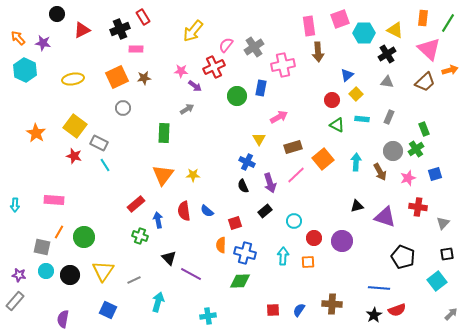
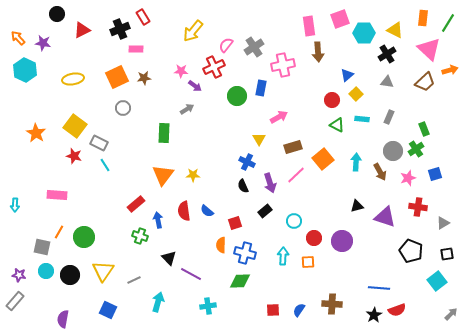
pink rectangle at (54, 200): moved 3 px right, 5 px up
gray triangle at (443, 223): rotated 16 degrees clockwise
black pentagon at (403, 257): moved 8 px right, 6 px up
cyan cross at (208, 316): moved 10 px up
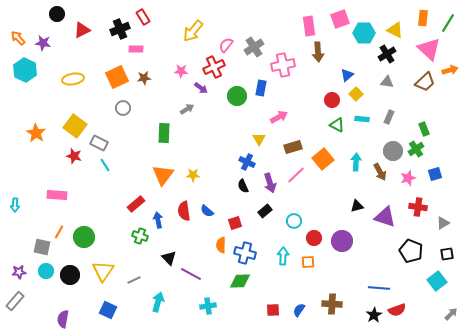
purple arrow at (195, 86): moved 6 px right, 2 px down
purple star at (19, 275): moved 3 px up; rotated 16 degrees counterclockwise
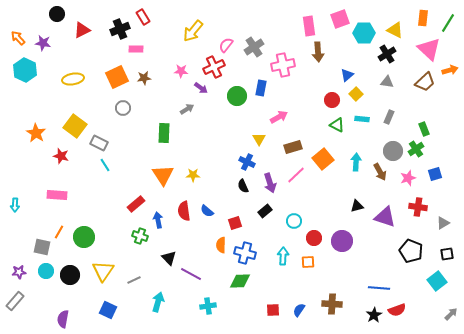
red star at (74, 156): moved 13 px left
orange triangle at (163, 175): rotated 10 degrees counterclockwise
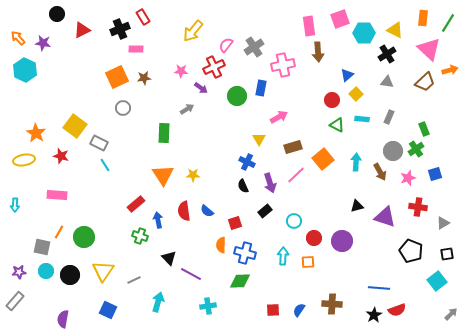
yellow ellipse at (73, 79): moved 49 px left, 81 px down
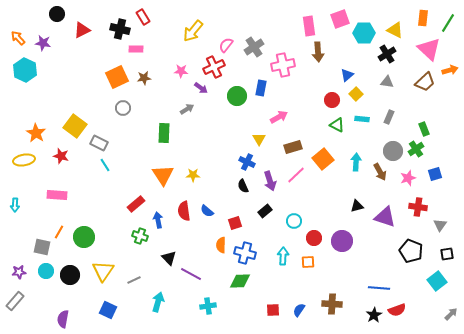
black cross at (120, 29): rotated 36 degrees clockwise
purple arrow at (270, 183): moved 2 px up
gray triangle at (443, 223): moved 3 px left, 2 px down; rotated 24 degrees counterclockwise
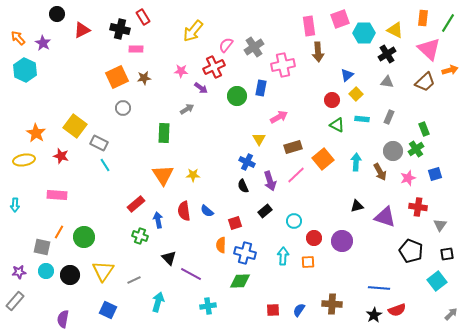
purple star at (43, 43): rotated 21 degrees clockwise
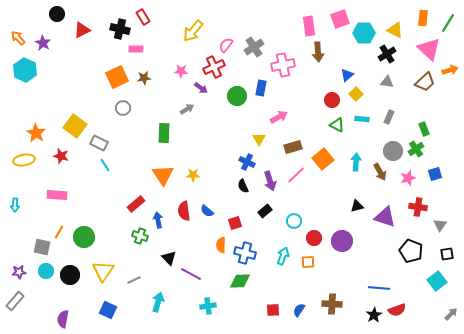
cyan arrow at (283, 256): rotated 18 degrees clockwise
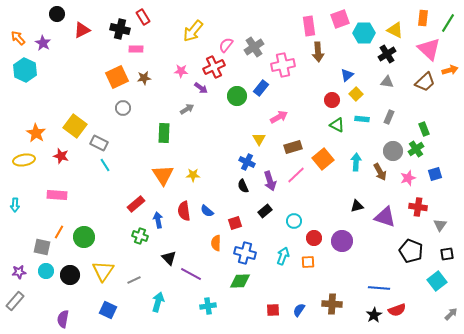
blue rectangle at (261, 88): rotated 28 degrees clockwise
orange semicircle at (221, 245): moved 5 px left, 2 px up
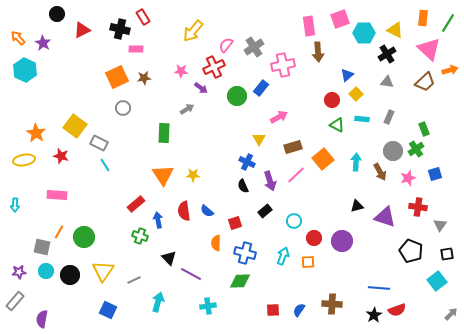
purple semicircle at (63, 319): moved 21 px left
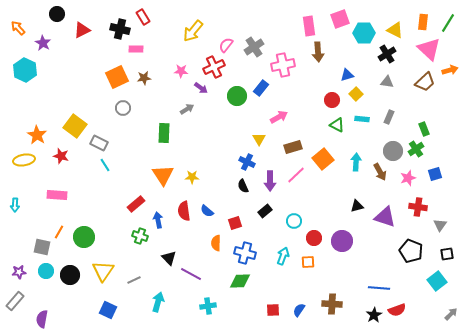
orange rectangle at (423, 18): moved 4 px down
orange arrow at (18, 38): moved 10 px up
blue triangle at (347, 75): rotated 24 degrees clockwise
orange star at (36, 133): moved 1 px right, 2 px down
yellow star at (193, 175): moved 1 px left, 2 px down
purple arrow at (270, 181): rotated 18 degrees clockwise
